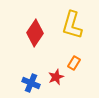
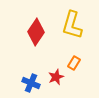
red diamond: moved 1 px right, 1 px up
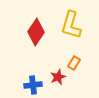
yellow L-shape: moved 1 px left
red star: moved 2 px right
blue cross: moved 2 px right, 2 px down; rotated 30 degrees counterclockwise
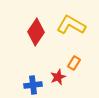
yellow L-shape: rotated 104 degrees clockwise
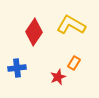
red diamond: moved 2 px left
blue cross: moved 16 px left, 17 px up
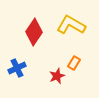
blue cross: rotated 18 degrees counterclockwise
red star: moved 1 px left, 1 px up
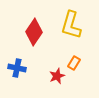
yellow L-shape: rotated 104 degrees counterclockwise
blue cross: rotated 36 degrees clockwise
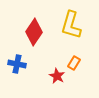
blue cross: moved 4 px up
red star: rotated 21 degrees counterclockwise
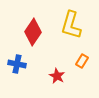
red diamond: moved 1 px left
orange rectangle: moved 8 px right, 2 px up
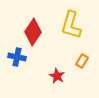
blue cross: moved 7 px up
